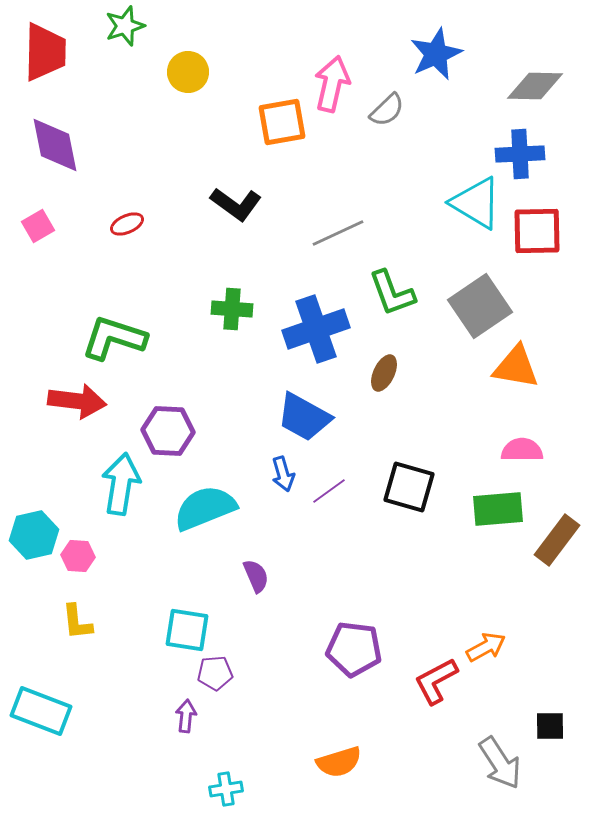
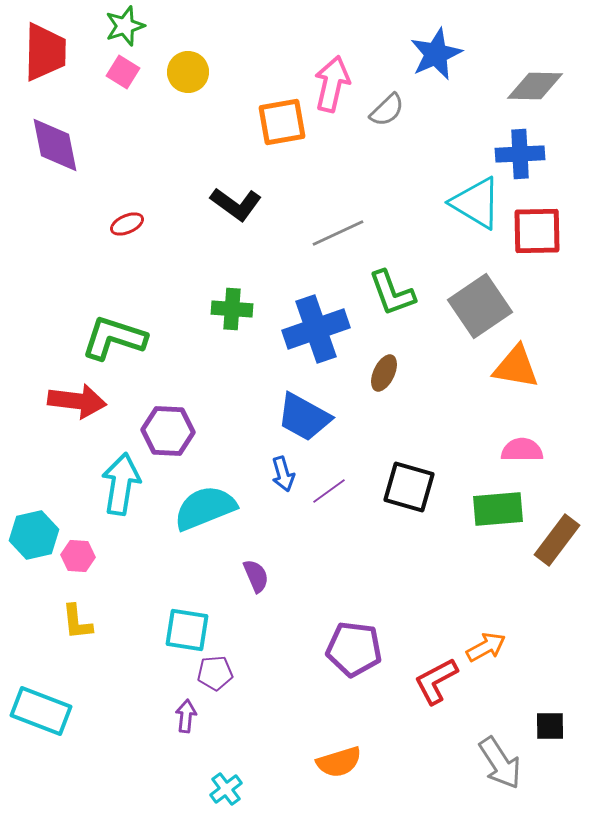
pink square at (38, 226): moved 85 px right, 154 px up; rotated 28 degrees counterclockwise
cyan cross at (226, 789): rotated 28 degrees counterclockwise
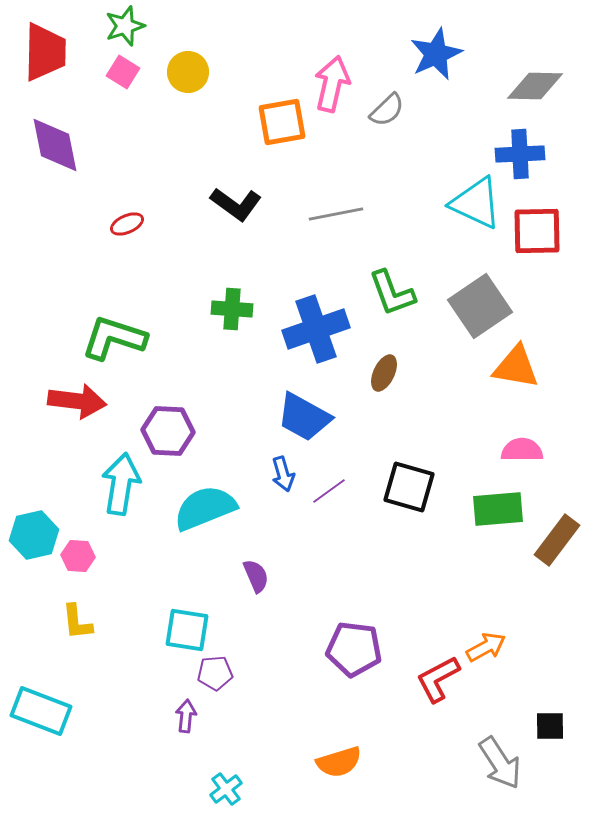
cyan triangle at (476, 203): rotated 6 degrees counterclockwise
gray line at (338, 233): moved 2 px left, 19 px up; rotated 14 degrees clockwise
red L-shape at (436, 681): moved 2 px right, 2 px up
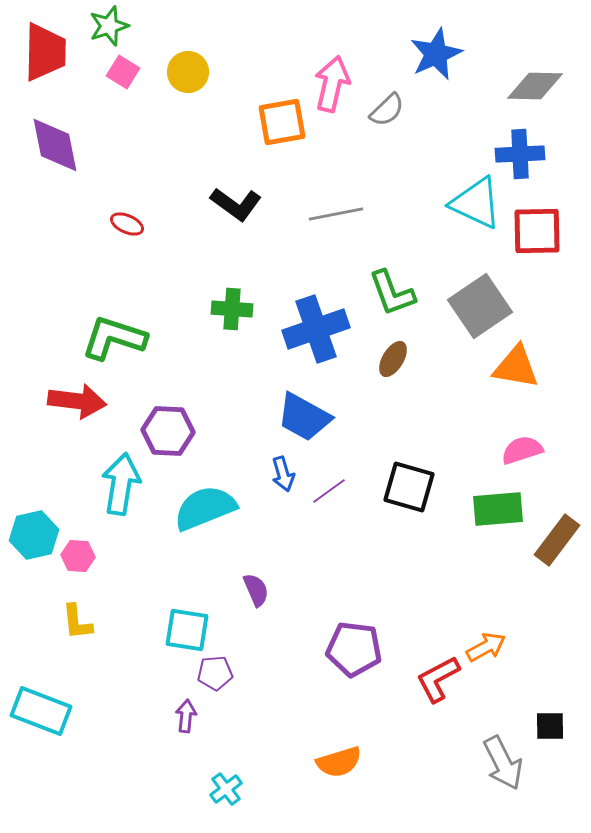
green star at (125, 26): moved 16 px left
red ellipse at (127, 224): rotated 48 degrees clockwise
brown ellipse at (384, 373): moved 9 px right, 14 px up; rotated 6 degrees clockwise
pink semicircle at (522, 450): rotated 18 degrees counterclockwise
purple semicircle at (256, 576): moved 14 px down
gray arrow at (500, 763): moved 3 px right; rotated 6 degrees clockwise
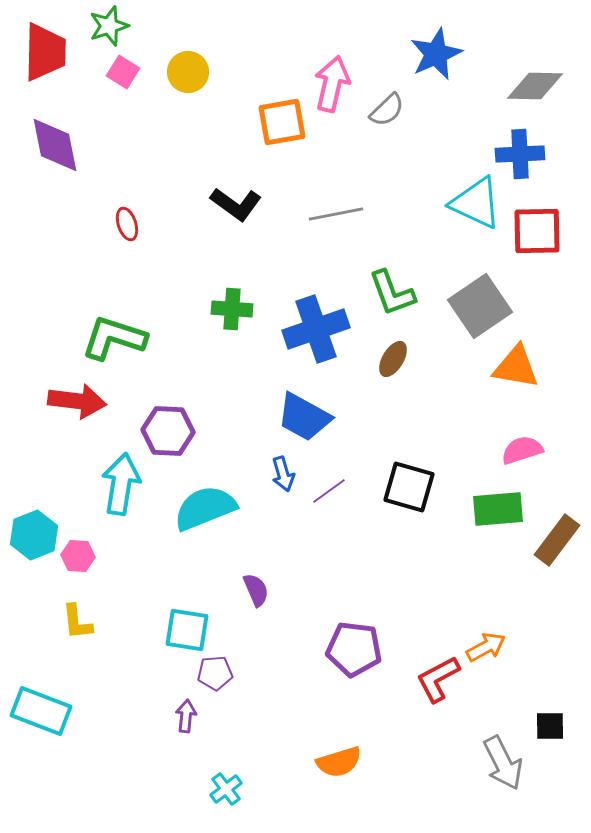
red ellipse at (127, 224): rotated 48 degrees clockwise
cyan hexagon at (34, 535): rotated 9 degrees counterclockwise
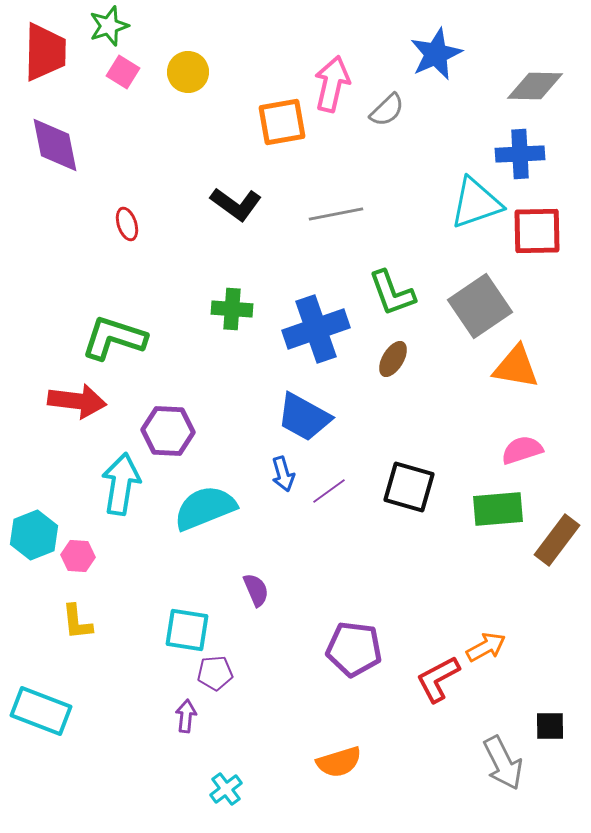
cyan triangle at (476, 203): rotated 44 degrees counterclockwise
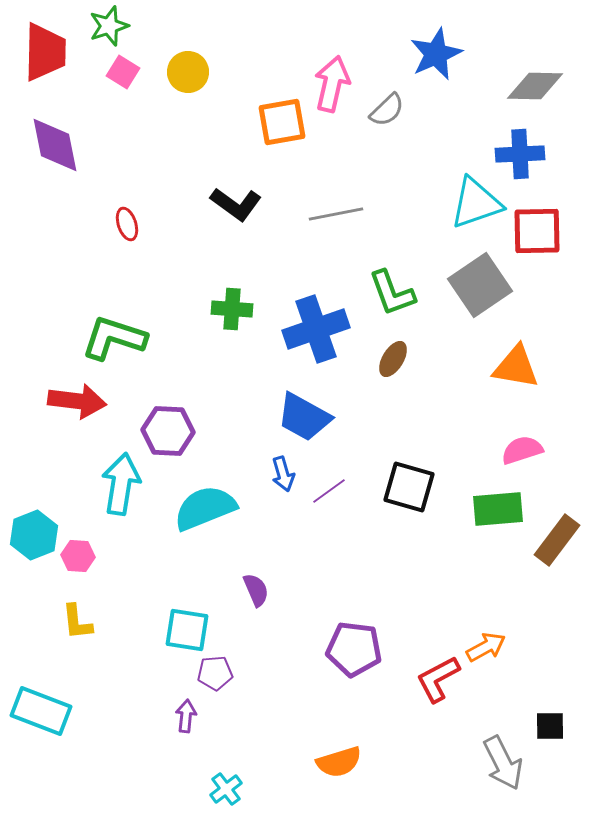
gray square at (480, 306): moved 21 px up
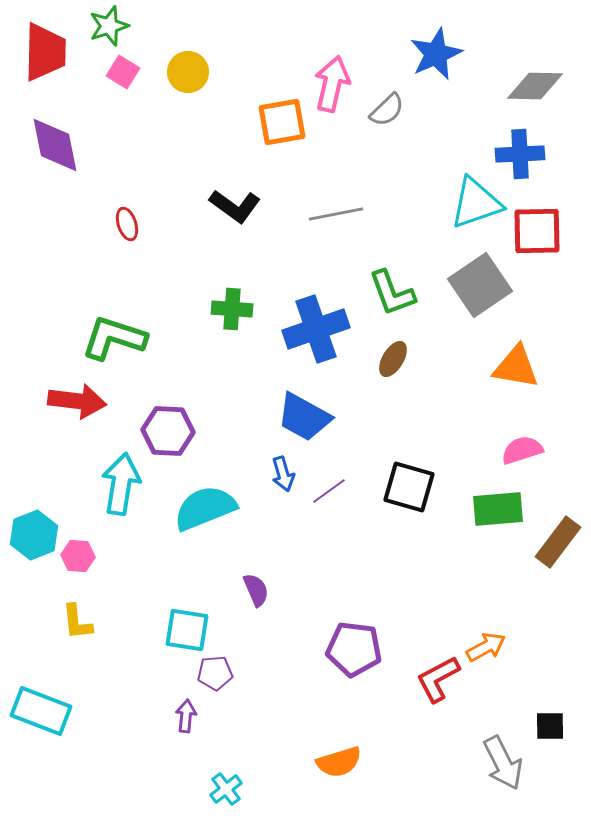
black L-shape at (236, 204): moved 1 px left, 2 px down
brown rectangle at (557, 540): moved 1 px right, 2 px down
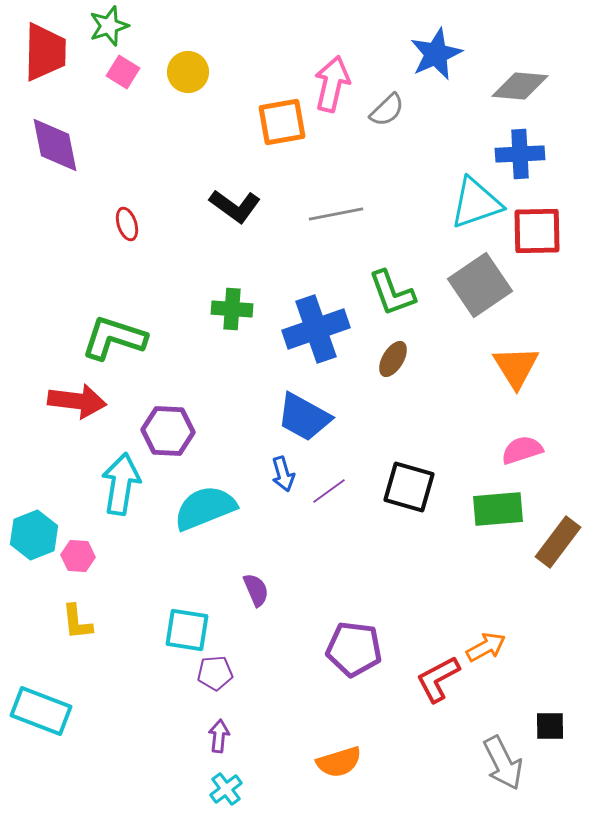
gray diamond at (535, 86): moved 15 px left; rotated 4 degrees clockwise
orange triangle at (516, 367): rotated 48 degrees clockwise
purple arrow at (186, 716): moved 33 px right, 20 px down
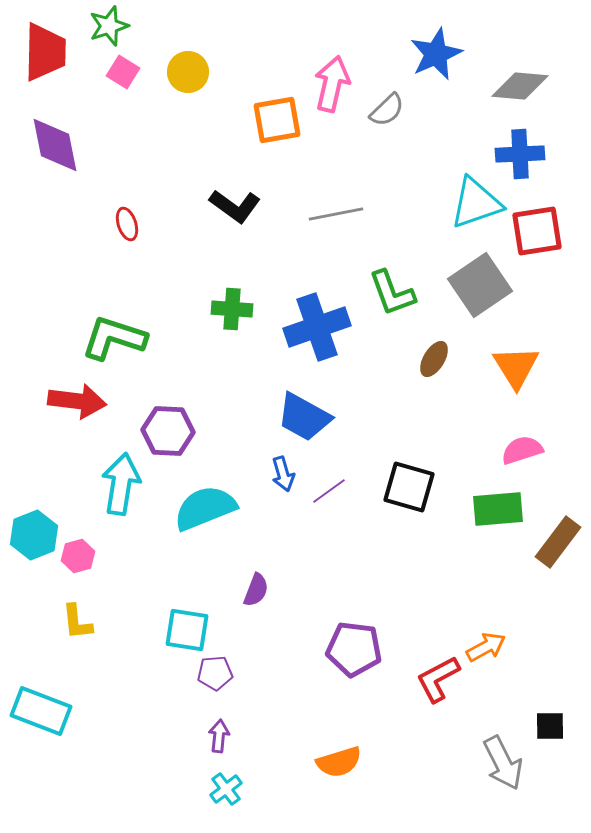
orange square at (282, 122): moved 5 px left, 2 px up
red square at (537, 231): rotated 8 degrees counterclockwise
blue cross at (316, 329): moved 1 px right, 2 px up
brown ellipse at (393, 359): moved 41 px right
pink hexagon at (78, 556): rotated 20 degrees counterclockwise
purple semicircle at (256, 590): rotated 44 degrees clockwise
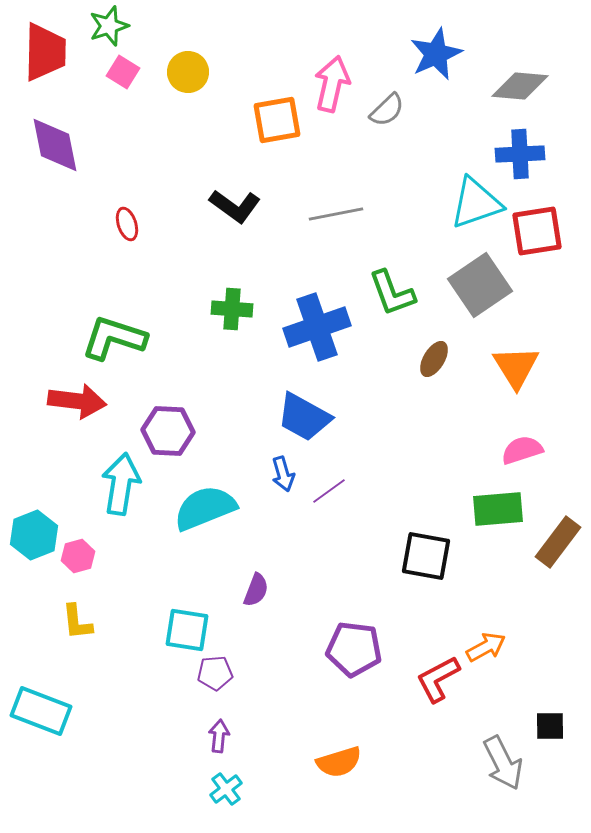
black square at (409, 487): moved 17 px right, 69 px down; rotated 6 degrees counterclockwise
